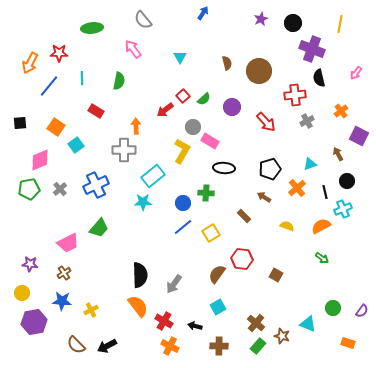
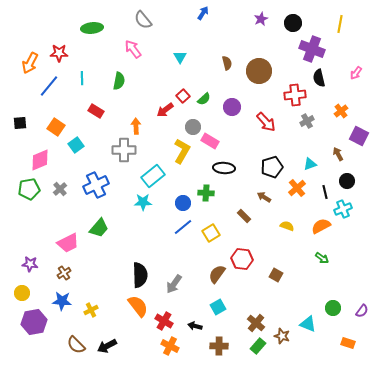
black pentagon at (270, 169): moved 2 px right, 2 px up
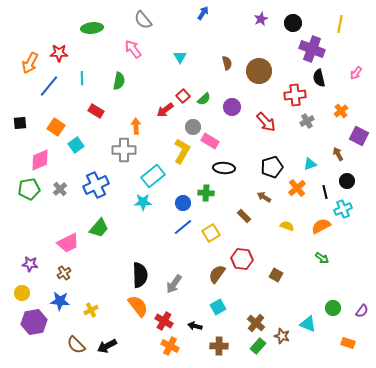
blue star at (62, 301): moved 2 px left
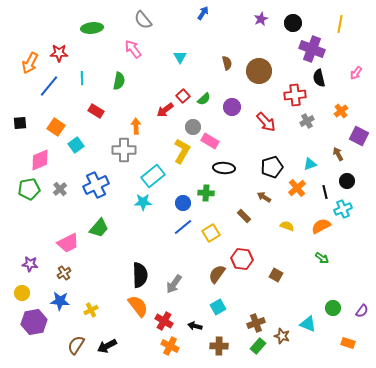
brown cross at (256, 323): rotated 30 degrees clockwise
brown semicircle at (76, 345): rotated 78 degrees clockwise
